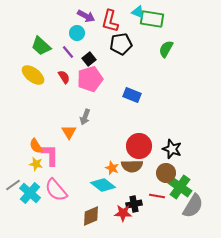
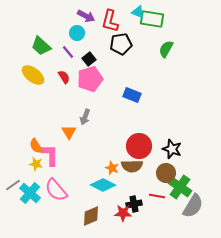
cyan diamond: rotated 10 degrees counterclockwise
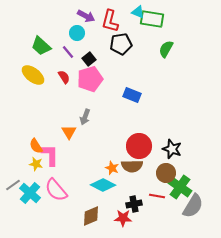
red star: moved 5 px down
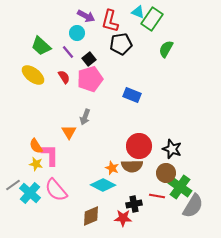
green rectangle: rotated 65 degrees counterclockwise
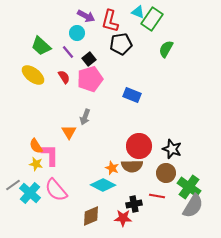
green cross: moved 9 px right
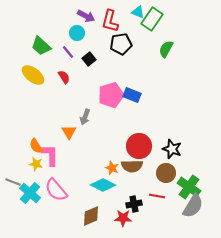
pink pentagon: moved 21 px right, 16 px down
gray line: moved 3 px up; rotated 56 degrees clockwise
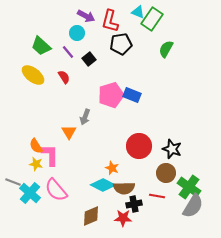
brown semicircle: moved 8 px left, 22 px down
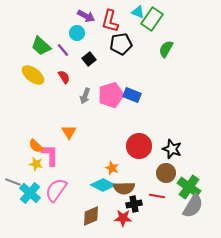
purple line: moved 5 px left, 2 px up
gray arrow: moved 21 px up
orange semicircle: rotated 14 degrees counterclockwise
pink semicircle: rotated 75 degrees clockwise
